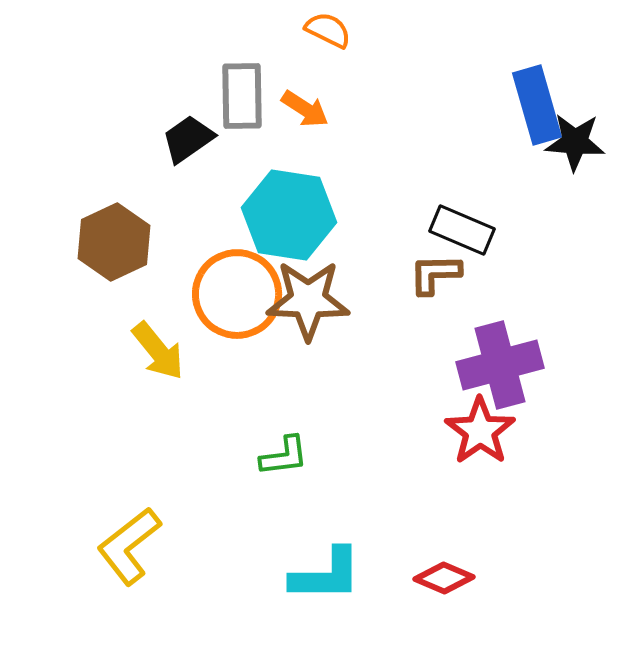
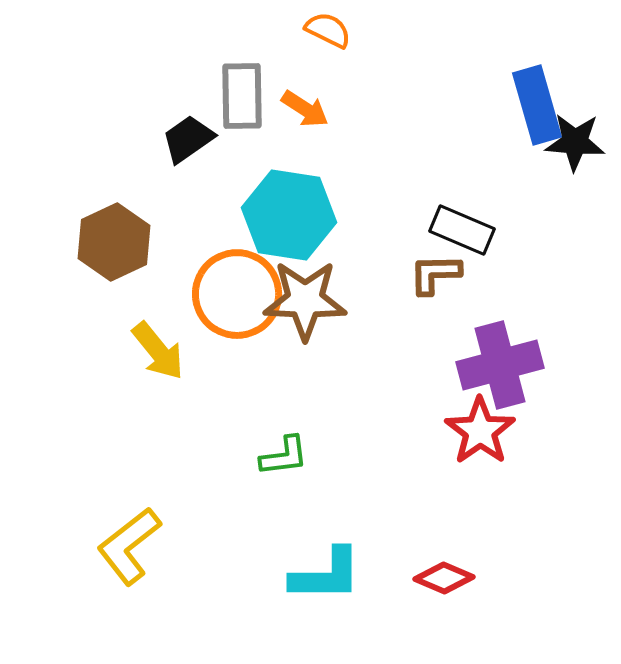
brown star: moved 3 px left
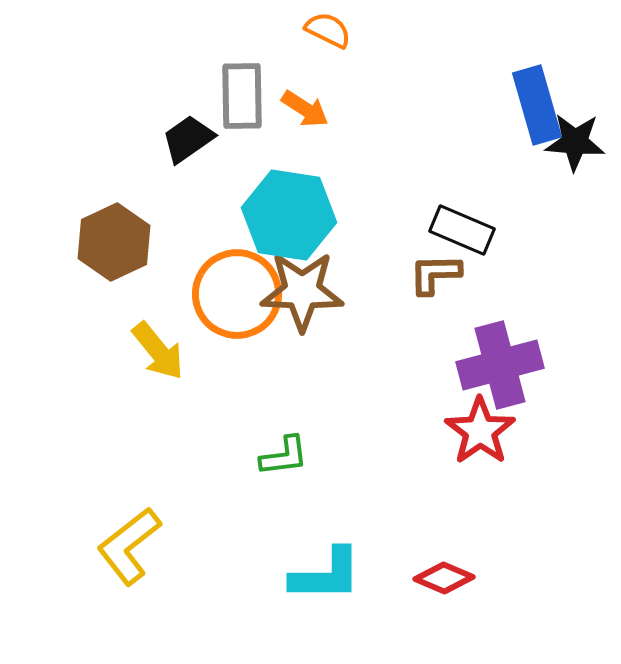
brown star: moved 3 px left, 9 px up
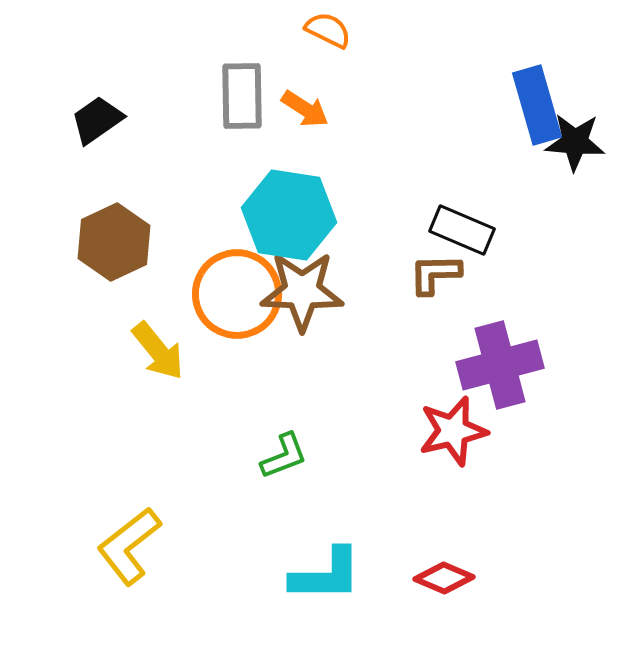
black trapezoid: moved 91 px left, 19 px up
red star: moved 27 px left; rotated 22 degrees clockwise
green L-shape: rotated 14 degrees counterclockwise
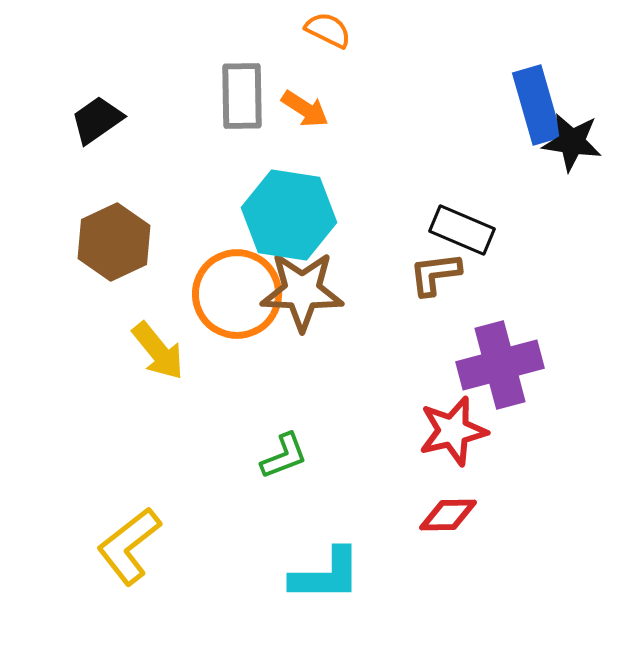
black star: moved 3 px left; rotated 4 degrees clockwise
brown L-shape: rotated 6 degrees counterclockwise
red diamond: moved 4 px right, 63 px up; rotated 24 degrees counterclockwise
